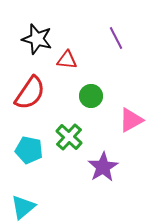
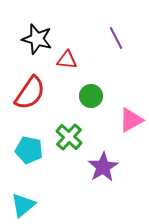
cyan triangle: moved 2 px up
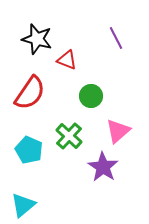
red triangle: rotated 15 degrees clockwise
pink triangle: moved 13 px left, 11 px down; rotated 12 degrees counterclockwise
green cross: moved 1 px up
cyan pentagon: rotated 12 degrees clockwise
purple star: rotated 8 degrees counterclockwise
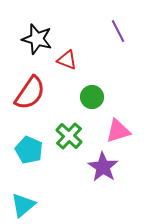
purple line: moved 2 px right, 7 px up
green circle: moved 1 px right, 1 px down
pink triangle: rotated 24 degrees clockwise
